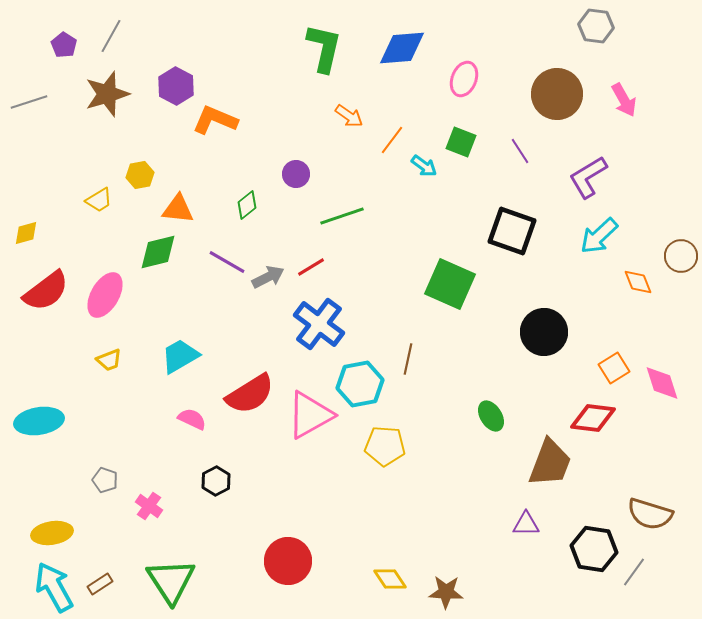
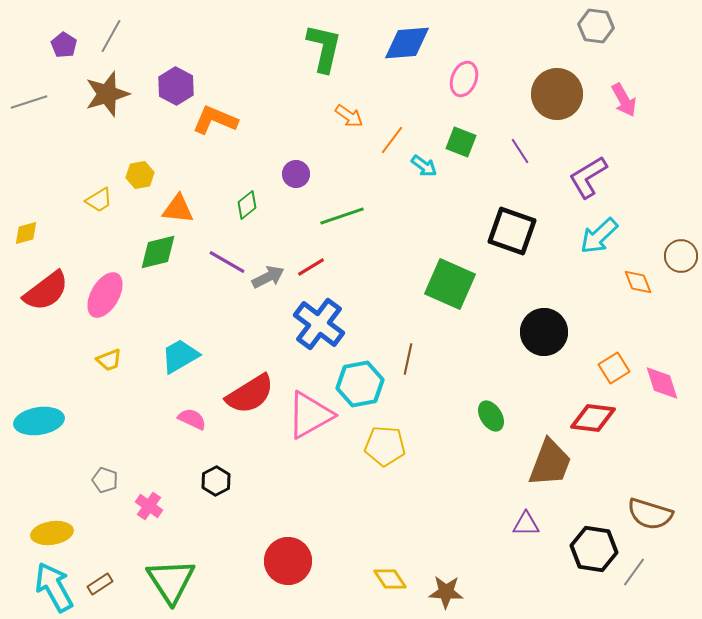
blue diamond at (402, 48): moved 5 px right, 5 px up
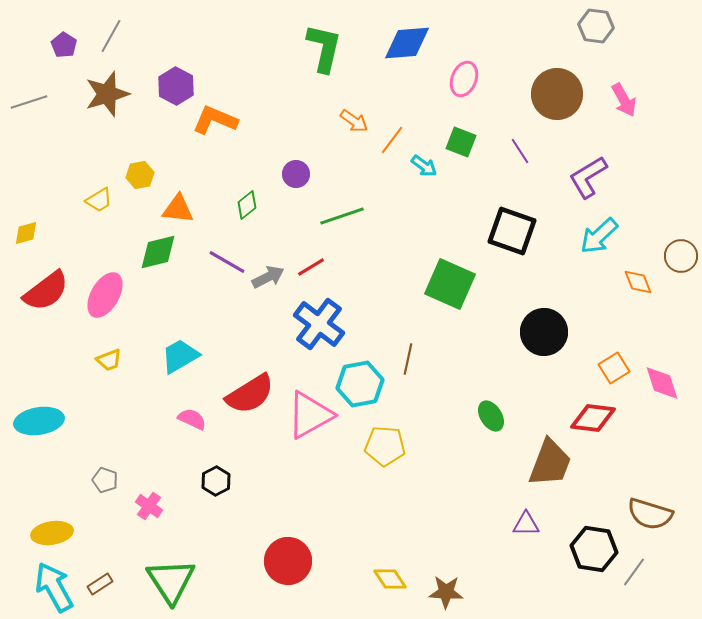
orange arrow at (349, 116): moved 5 px right, 5 px down
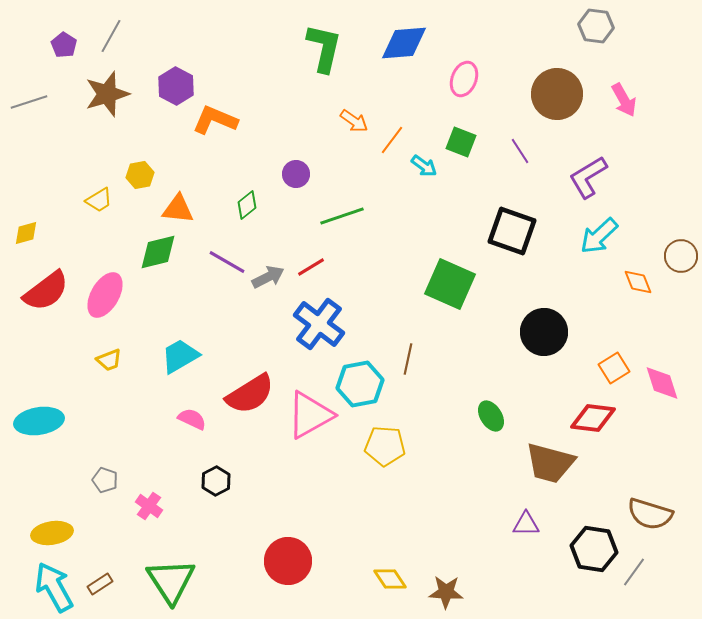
blue diamond at (407, 43): moved 3 px left
brown trapezoid at (550, 463): rotated 84 degrees clockwise
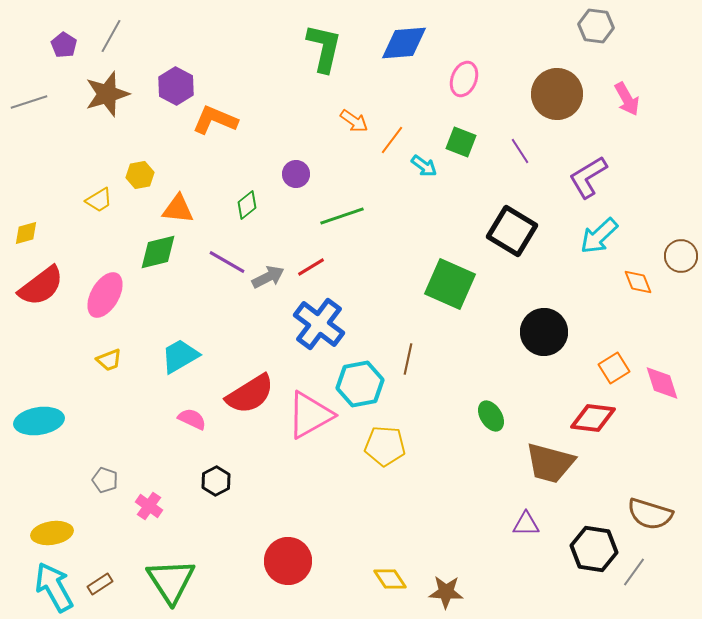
pink arrow at (624, 100): moved 3 px right, 1 px up
black square at (512, 231): rotated 12 degrees clockwise
red semicircle at (46, 291): moved 5 px left, 5 px up
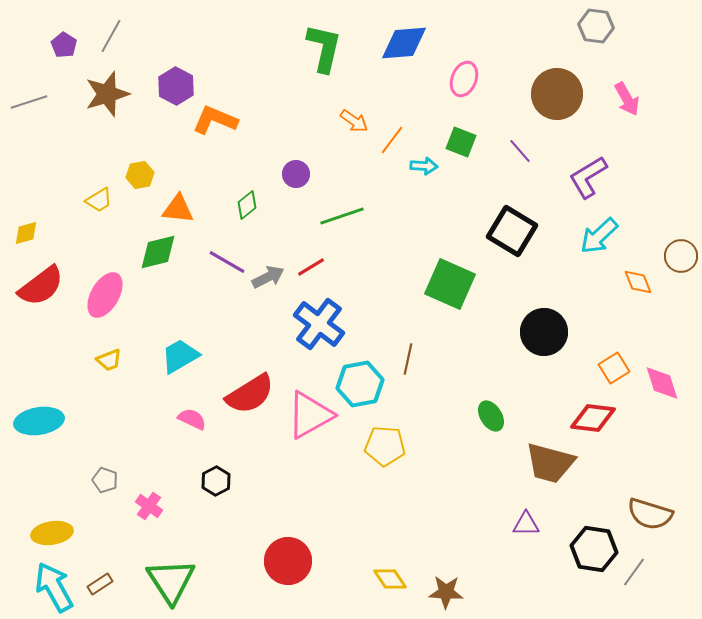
purple line at (520, 151): rotated 8 degrees counterclockwise
cyan arrow at (424, 166): rotated 32 degrees counterclockwise
